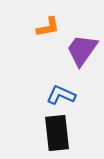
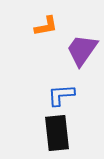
orange L-shape: moved 2 px left, 1 px up
blue L-shape: rotated 28 degrees counterclockwise
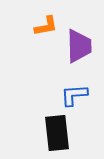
purple trapezoid: moved 3 px left, 4 px up; rotated 144 degrees clockwise
blue L-shape: moved 13 px right
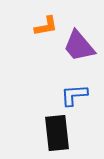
purple trapezoid: rotated 141 degrees clockwise
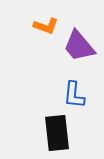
orange L-shape: rotated 30 degrees clockwise
blue L-shape: rotated 80 degrees counterclockwise
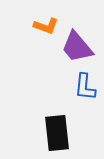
purple trapezoid: moved 2 px left, 1 px down
blue L-shape: moved 11 px right, 8 px up
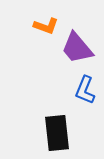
purple trapezoid: moved 1 px down
blue L-shape: moved 3 px down; rotated 16 degrees clockwise
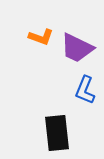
orange L-shape: moved 5 px left, 11 px down
purple trapezoid: rotated 24 degrees counterclockwise
